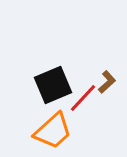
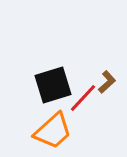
black square: rotated 6 degrees clockwise
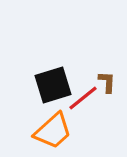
brown L-shape: rotated 45 degrees counterclockwise
red line: rotated 8 degrees clockwise
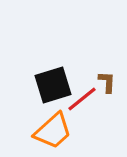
red line: moved 1 px left, 1 px down
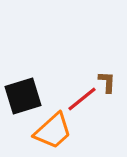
black square: moved 30 px left, 11 px down
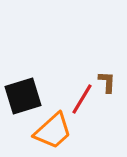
red line: rotated 20 degrees counterclockwise
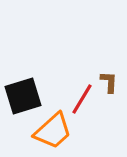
brown L-shape: moved 2 px right
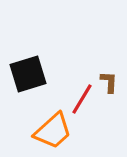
black square: moved 5 px right, 22 px up
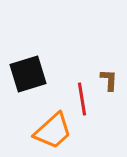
brown L-shape: moved 2 px up
red line: rotated 40 degrees counterclockwise
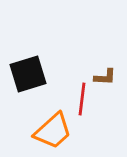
brown L-shape: moved 4 px left, 3 px up; rotated 90 degrees clockwise
red line: rotated 16 degrees clockwise
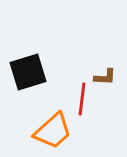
black square: moved 2 px up
